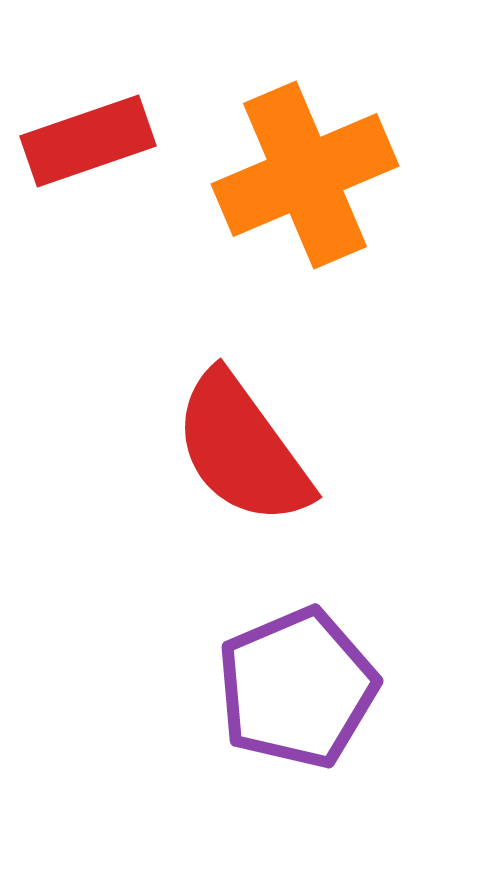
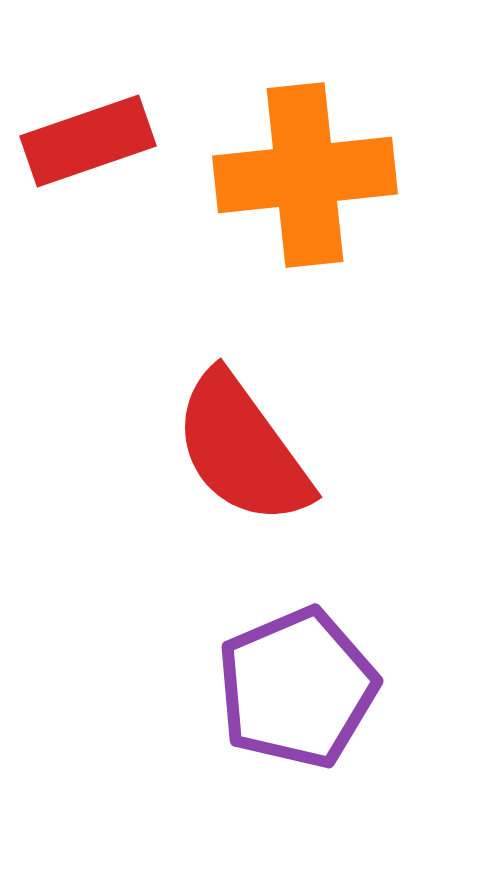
orange cross: rotated 17 degrees clockwise
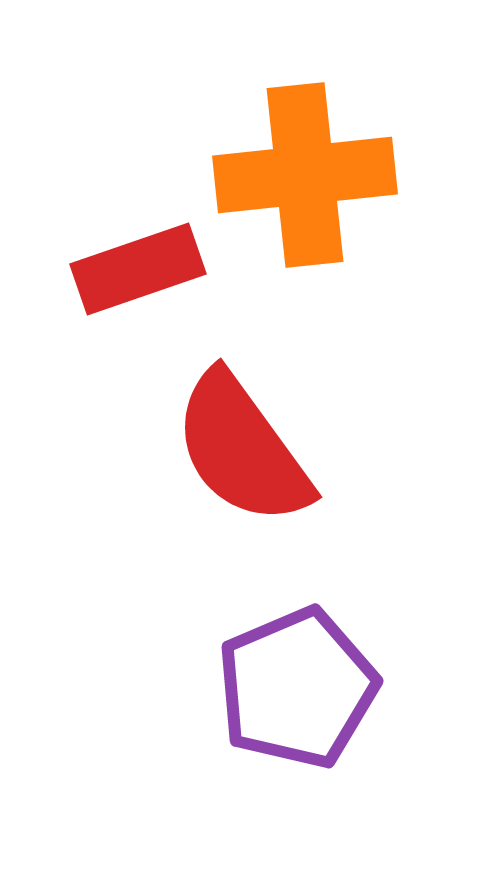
red rectangle: moved 50 px right, 128 px down
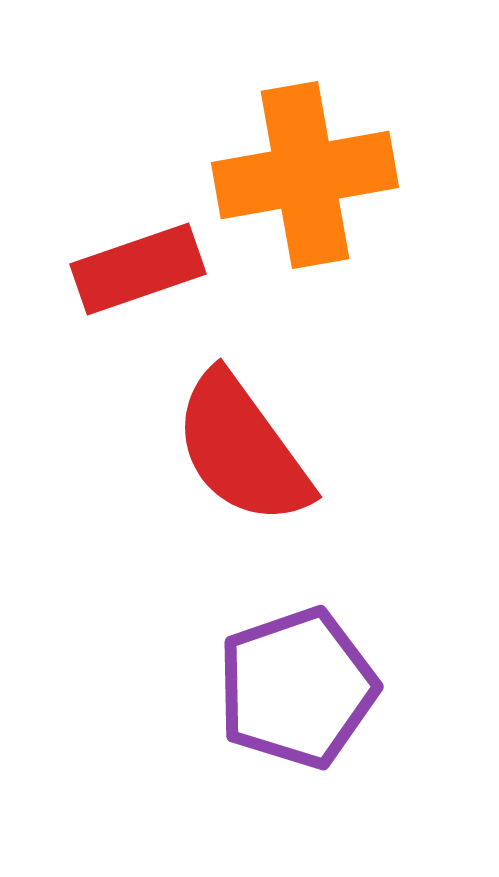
orange cross: rotated 4 degrees counterclockwise
purple pentagon: rotated 4 degrees clockwise
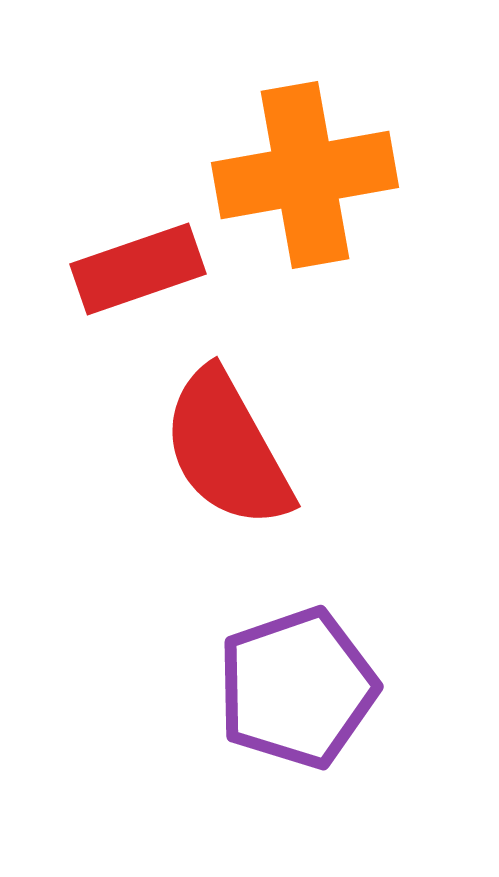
red semicircle: moved 15 px left; rotated 7 degrees clockwise
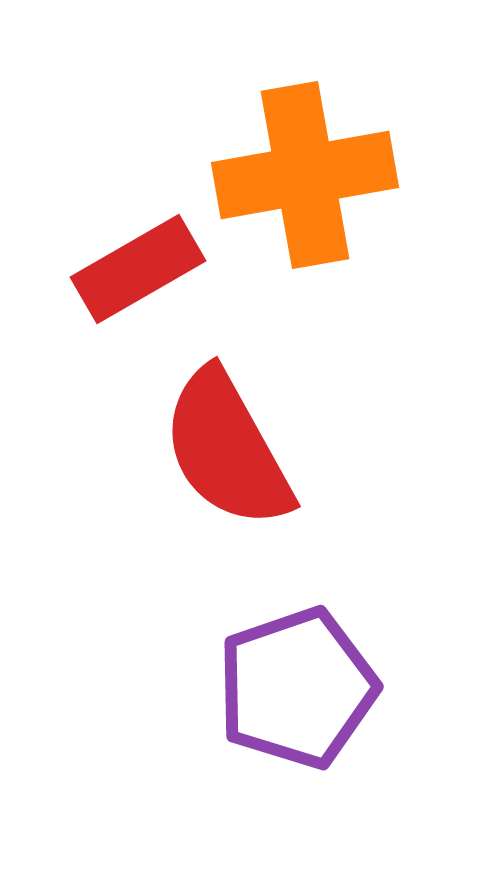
red rectangle: rotated 11 degrees counterclockwise
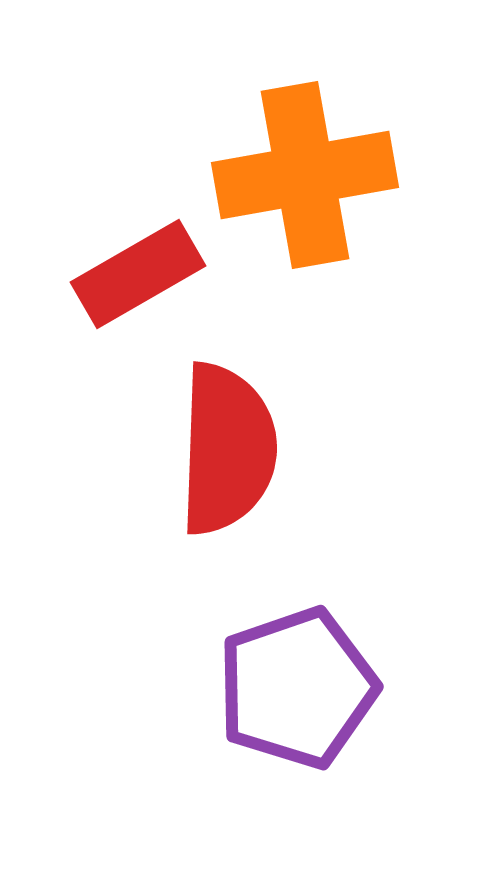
red rectangle: moved 5 px down
red semicircle: rotated 149 degrees counterclockwise
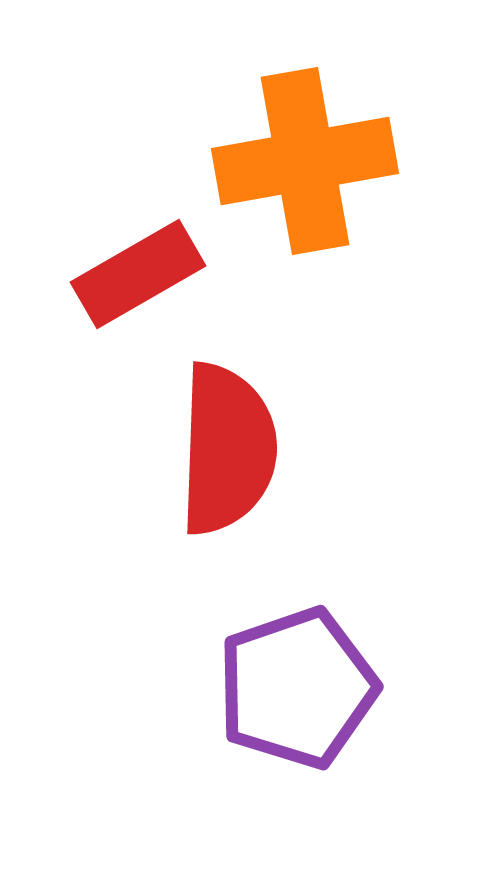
orange cross: moved 14 px up
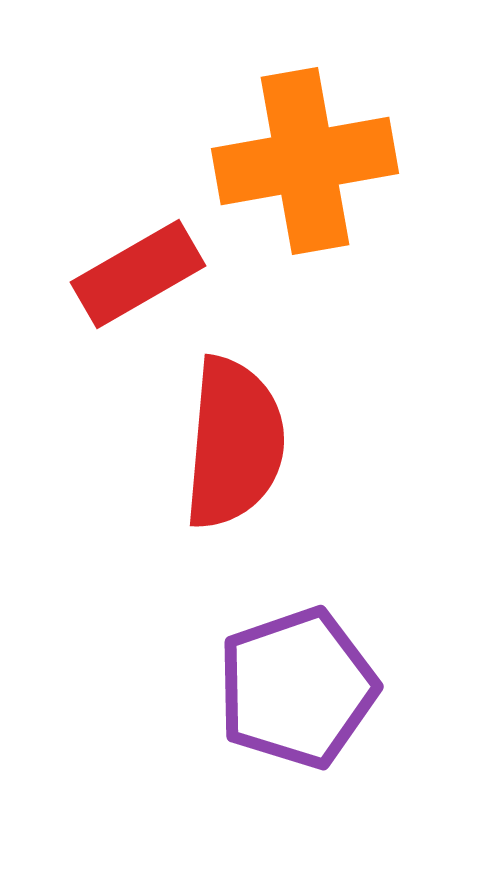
red semicircle: moved 7 px right, 6 px up; rotated 3 degrees clockwise
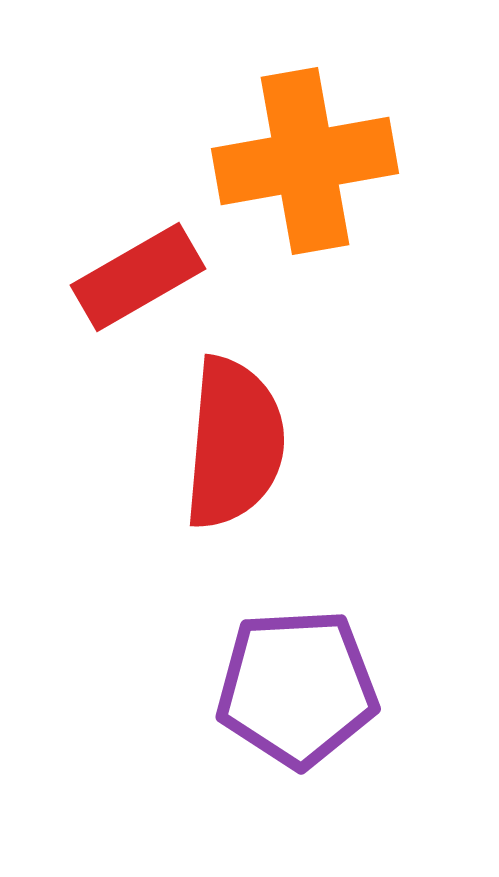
red rectangle: moved 3 px down
purple pentagon: rotated 16 degrees clockwise
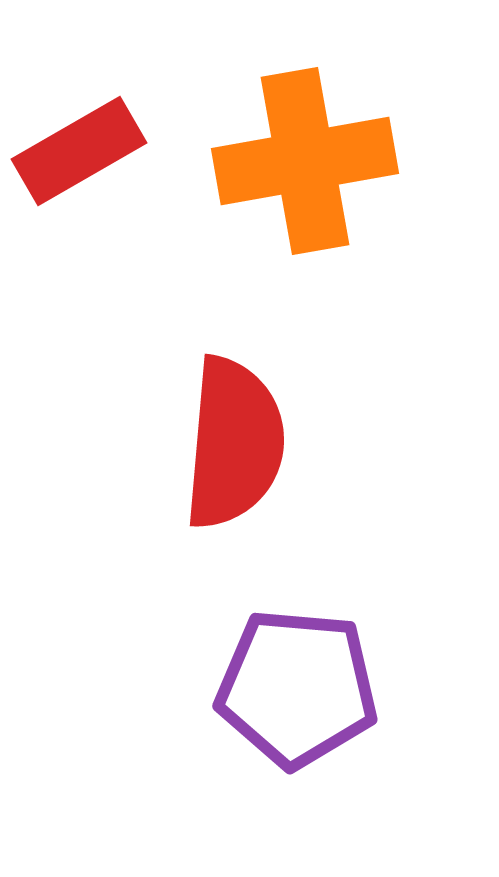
red rectangle: moved 59 px left, 126 px up
purple pentagon: rotated 8 degrees clockwise
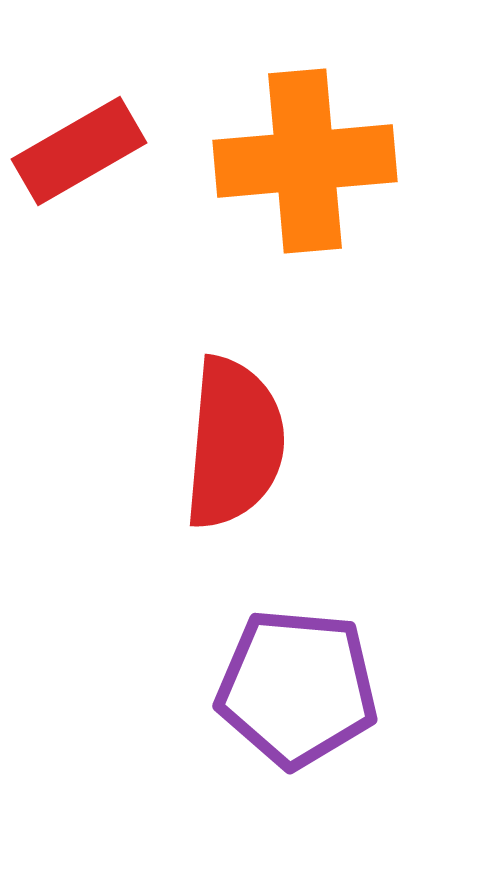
orange cross: rotated 5 degrees clockwise
